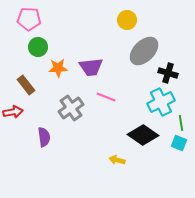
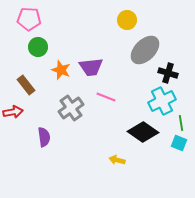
gray ellipse: moved 1 px right, 1 px up
orange star: moved 3 px right, 2 px down; rotated 24 degrees clockwise
cyan cross: moved 1 px right, 1 px up
black diamond: moved 3 px up
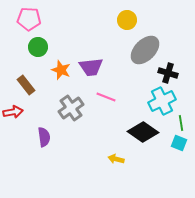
yellow arrow: moved 1 px left, 1 px up
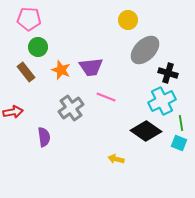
yellow circle: moved 1 px right
brown rectangle: moved 13 px up
black diamond: moved 3 px right, 1 px up
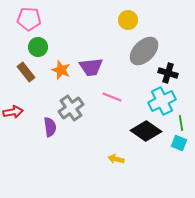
gray ellipse: moved 1 px left, 1 px down
pink line: moved 6 px right
purple semicircle: moved 6 px right, 10 px up
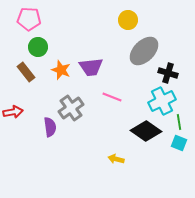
green line: moved 2 px left, 1 px up
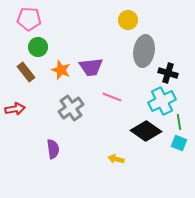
gray ellipse: rotated 36 degrees counterclockwise
red arrow: moved 2 px right, 3 px up
purple semicircle: moved 3 px right, 22 px down
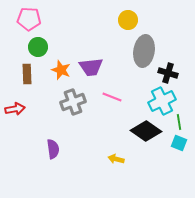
brown rectangle: moved 1 px right, 2 px down; rotated 36 degrees clockwise
gray cross: moved 2 px right, 6 px up; rotated 15 degrees clockwise
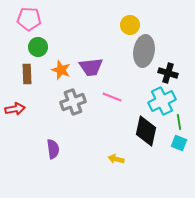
yellow circle: moved 2 px right, 5 px down
black diamond: rotated 68 degrees clockwise
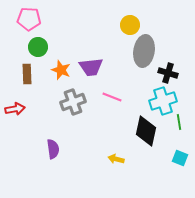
cyan cross: moved 1 px right; rotated 8 degrees clockwise
cyan square: moved 1 px right, 15 px down
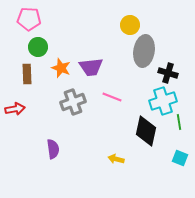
orange star: moved 2 px up
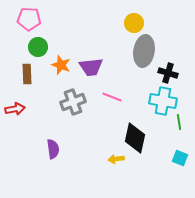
yellow circle: moved 4 px right, 2 px up
orange star: moved 3 px up
cyan cross: rotated 28 degrees clockwise
black diamond: moved 11 px left, 7 px down
yellow arrow: rotated 21 degrees counterclockwise
